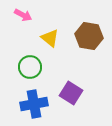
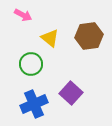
brown hexagon: rotated 16 degrees counterclockwise
green circle: moved 1 px right, 3 px up
purple square: rotated 10 degrees clockwise
blue cross: rotated 12 degrees counterclockwise
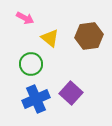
pink arrow: moved 2 px right, 3 px down
blue cross: moved 2 px right, 5 px up
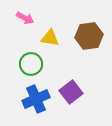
yellow triangle: rotated 30 degrees counterclockwise
purple square: moved 1 px up; rotated 10 degrees clockwise
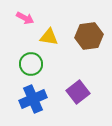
yellow triangle: moved 1 px left, 1 px up
purple square: moved 7 px right
blue cross: moved 3 px left
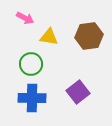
blue cross: moved 1 px left, 1 px up; rotated 24 degrees clockwise
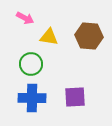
brown hexagon: rotated 12 degrees clockwise
purple square: moved 3 px left, 5 px down; rotated 35 degrees clockwise
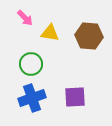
pink arrow: rotated 18 degrees clockwise
yellow triangle: moved 1 px right, 4 px up
blue cross: rotated 20 degrees counterclockwise
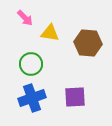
brown hexagon: moved 1 px left, 7 px down
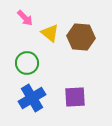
yellow triangle: rotated 30 degrees clockwise
brown hexagon: moved 7 px left, 6 px up
green circle: moved 4 px left, 1 px up
blue cross: rotated 12 degrees counterclockwise
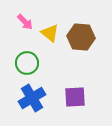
pink arrow: moved 4 px down
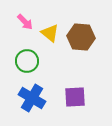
green circle: moved 2 px up
blue cross: rotated 28 degrees counterclockwise
